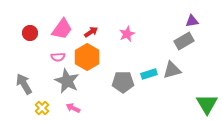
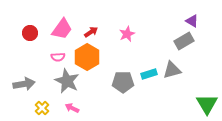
purple triangle: rotated 40 degrees clockwise
gray arrow: rotated 110 degrees clockwise
pink arrow: moved 1 px left
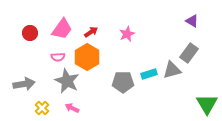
gray rectangle: moved 5 px right, 12 px down; rotated 24 degrees counterclockwise
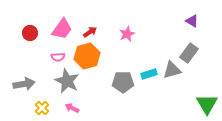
red arrow: moved 1 px left
orange hexagon: moved 1 px up; rotated 15 degrees clockwise
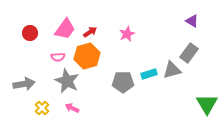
pink trapezoid: moved 3 px right
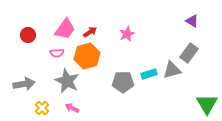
red circle: moved 2 px left, 2 px down
pink semicircle: moved 1 px left, 4 px up
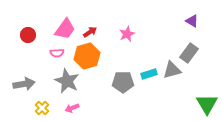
pink arrow: rotated 48 degrees counterclockwise
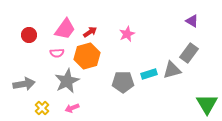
red circle: moved 1 px right
gray star: rotated 20 degrees clockwise
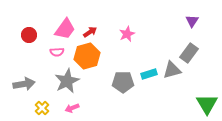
purple triangle: rotated 32 degrees clockwise
pink semicircle: moved 1 px up
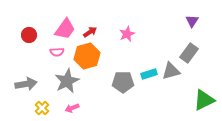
gray triangle: moved 1 px left, 1 px down
gray arrow: moved 2 px right
green triangle: moved 3 px left, 4 px up; rotated 35 degrees clockwise
